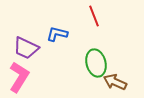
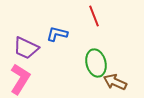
pink L-shape: moved 1 px right, 2 px down
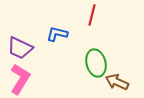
red line: moved 2 px left, 1 px up; rotated 35 degrees clockwise
purple trapezoid: moved 6 px left
brown arrow: moved 2 px right
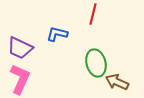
red line: moved 1 px right, 1 px up
pink L-shape: rotated 8 degrees counterclockwise
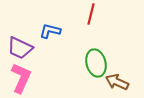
red line: moved 2 px left
blue L-shape: moved 7 px left, 3 px up
pink L-shape: moved 1 px right, 1 px up
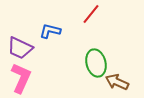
red line: rotated 25 degrees clockwise
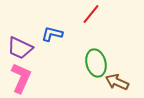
blue L-shape: moved 2 px right, 3 px down
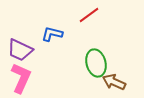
red line: moved 2 px left, 1 px down; rotated 15 degrees clockwise
purple trapezoid: moved 2 px down
brown arrow: moved 3 px left
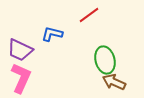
green ellipse: moved 9 px right, 3 px up
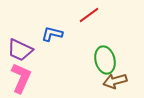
brown arrow: moved 1 px right, 1 px up; rotated 40 degrees counterclockwise
